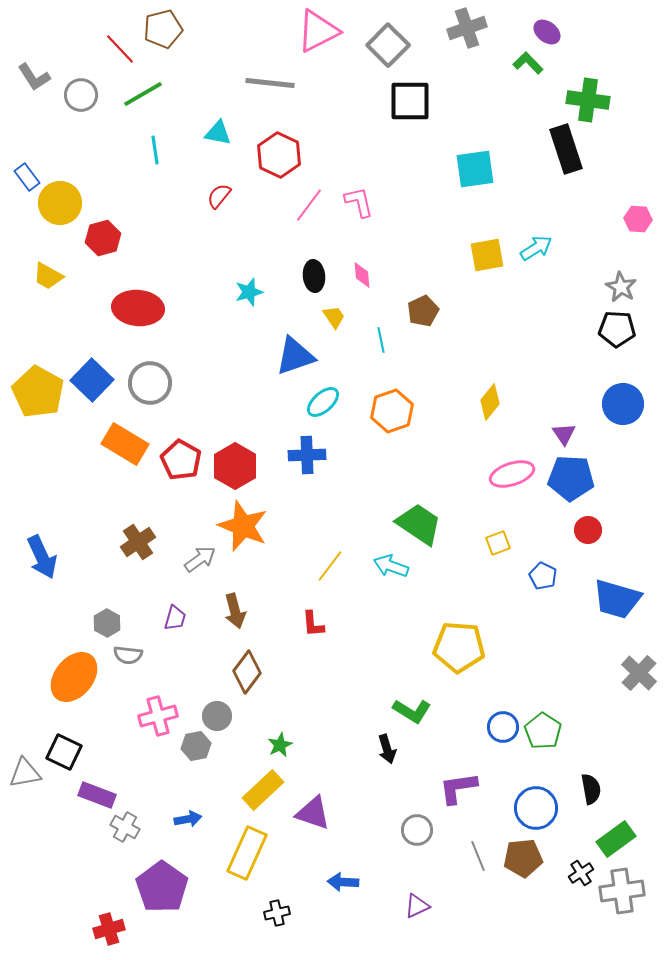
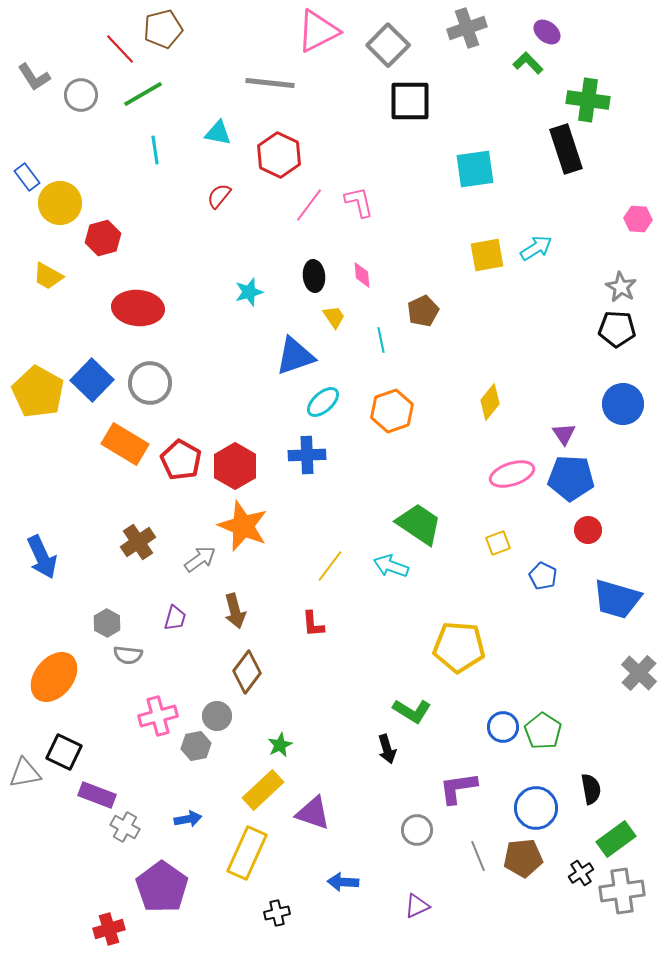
orange ellipse at (74, 677): moved 20 px left
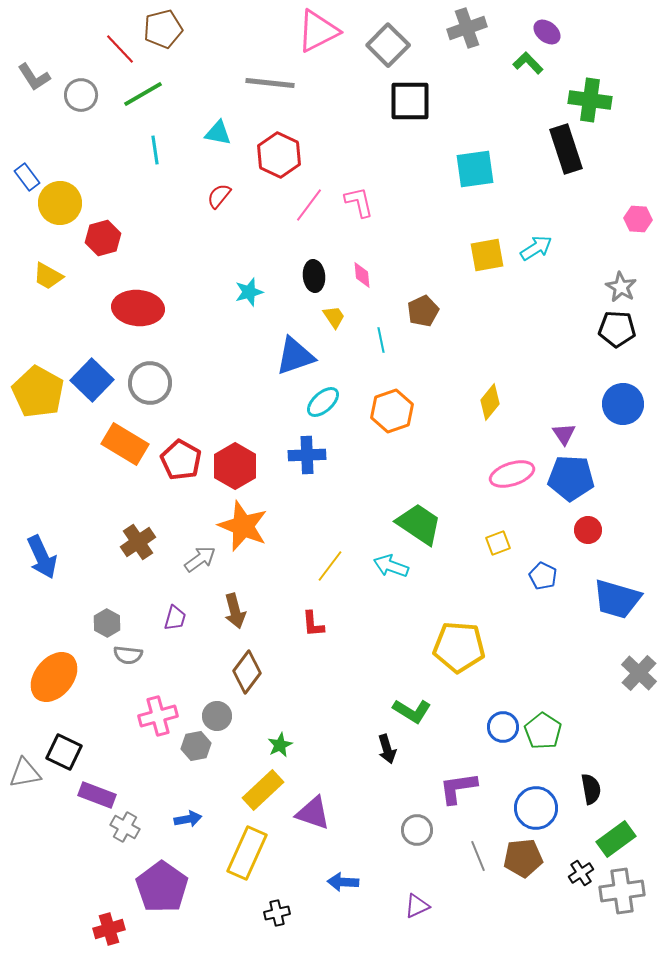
green cross at (588, 100): moved 2 px right
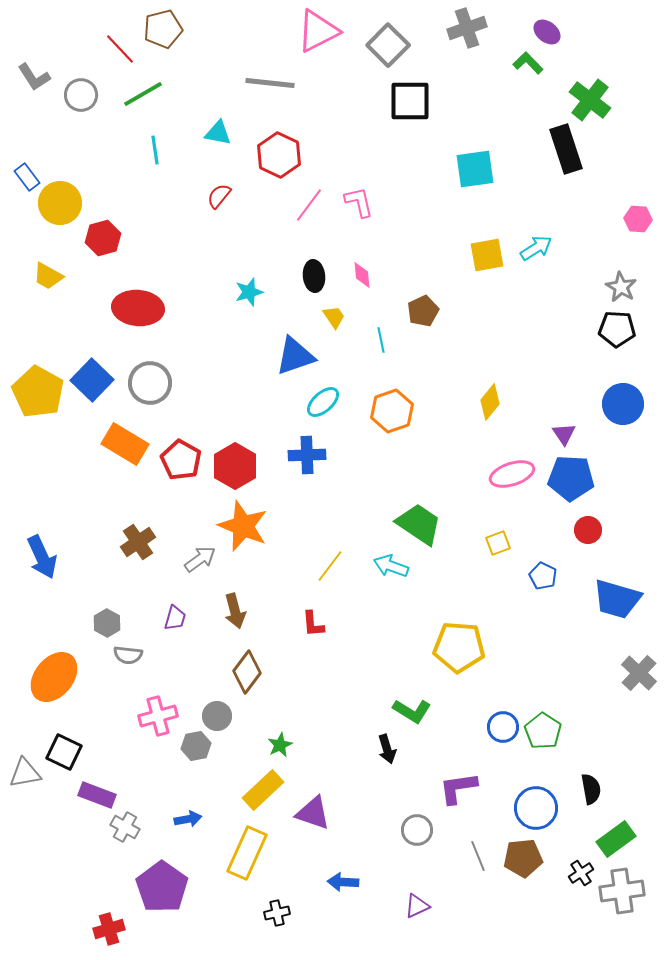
green cross at (590, 100): rotated 30 degrees clockwise
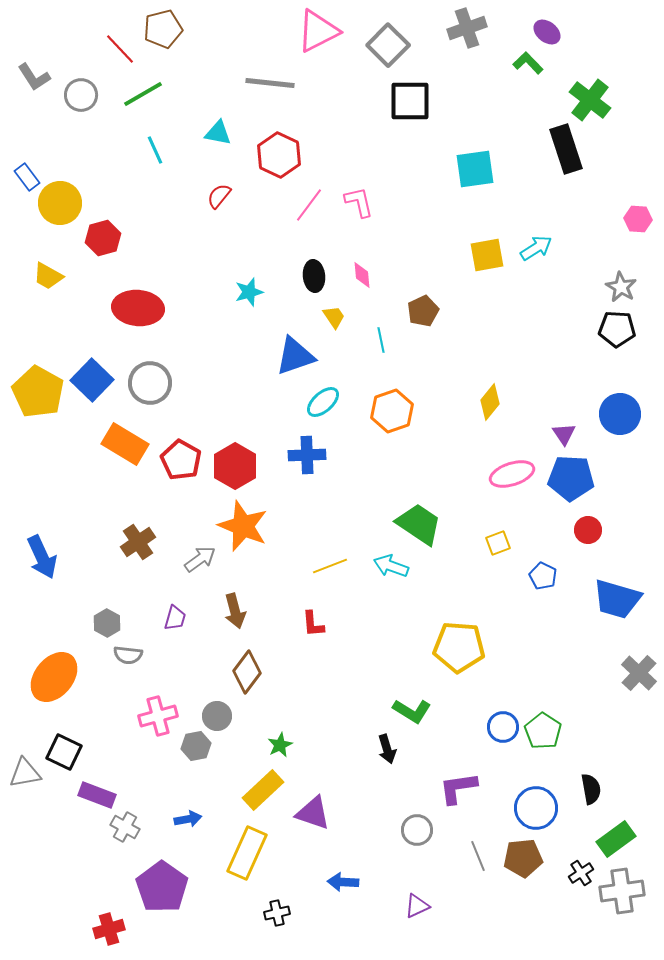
cyan line at (155, 150): rotated 16 degrees counterclockwise
blue circle at (623, 404): moved 3 px left, 10 px down
yellow line at (330, 566): rotated 32 degrees clockwise
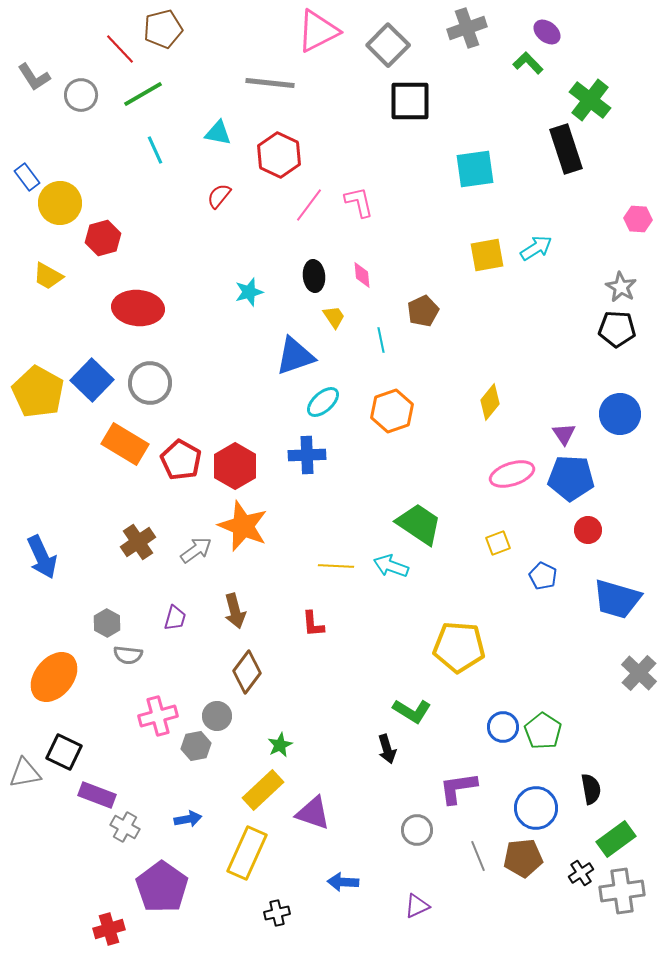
gray arrow at (200, 559): moved 4 px left, 9 px up
yellow line at (330, 566): moved 6 px right; rotated 24 degrees clockwise
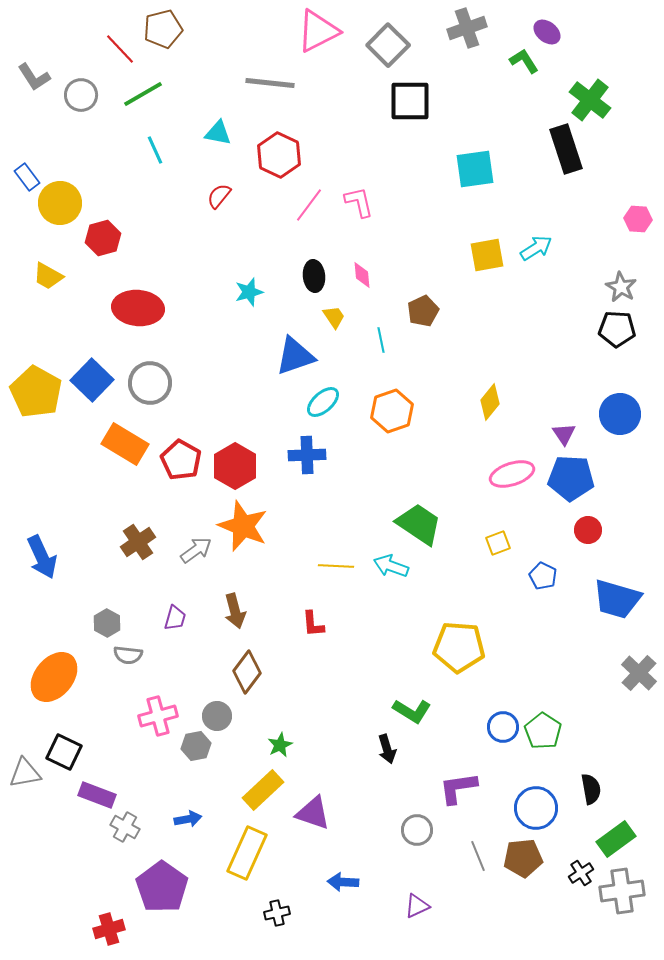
green L-shape at (528, 63): moved 4 px left, 2 px up; rotated 12 degrees clockwise
yellow pentagon at (38, 392): moved 2 px left
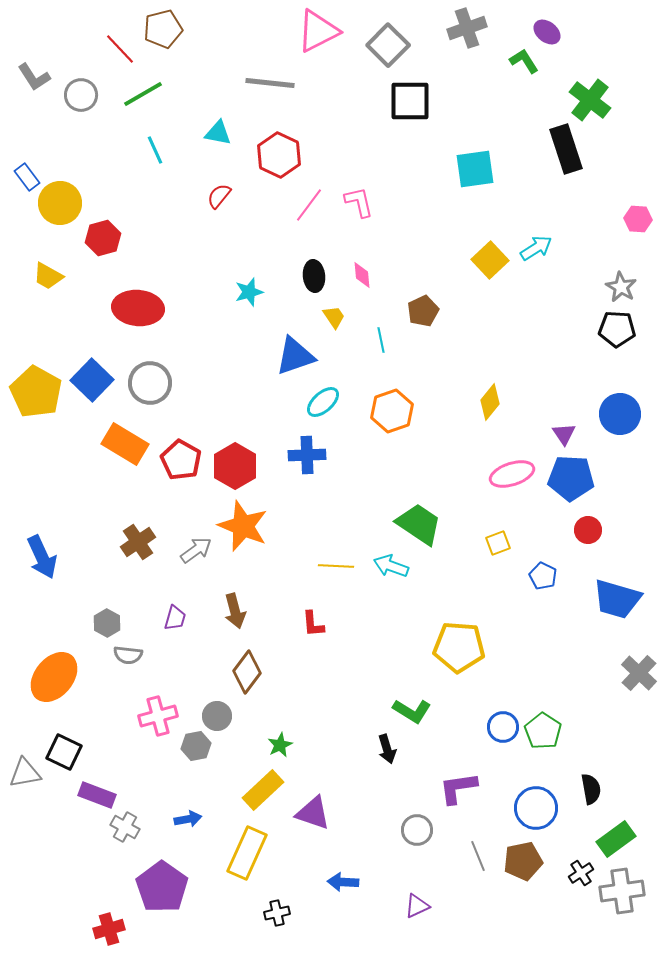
yellow square at (487, 255): moved 3 px right, 5 px down; rotated 33 degrees counterclockwise
brown pentagon at (523, 858): moved 3 px down; rotated 6 degrees counterclockwise
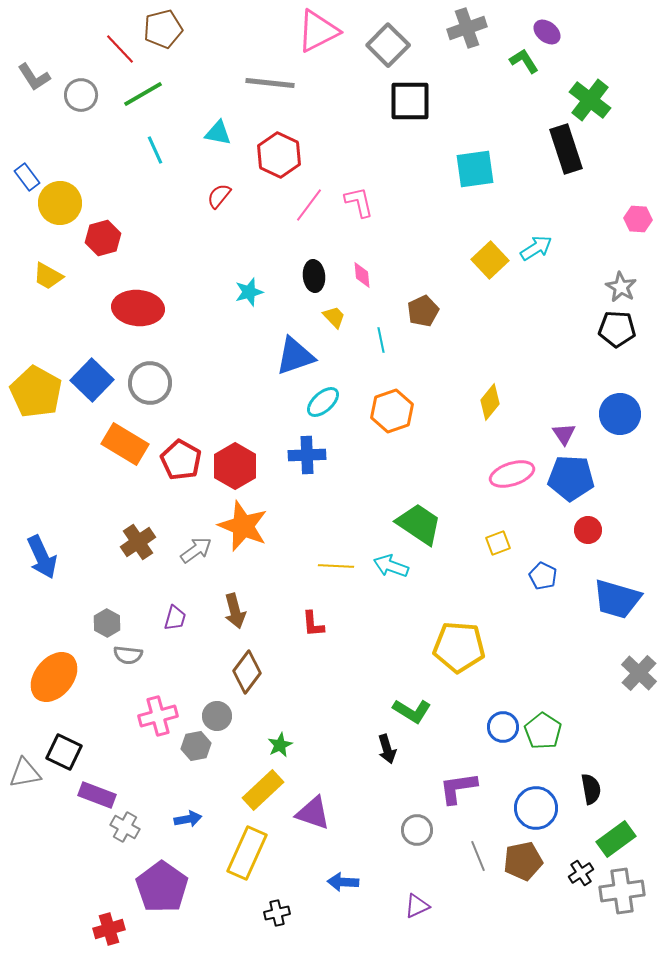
yellow trapezoid at (334, 317): rotated 10 degrees counterclockwise
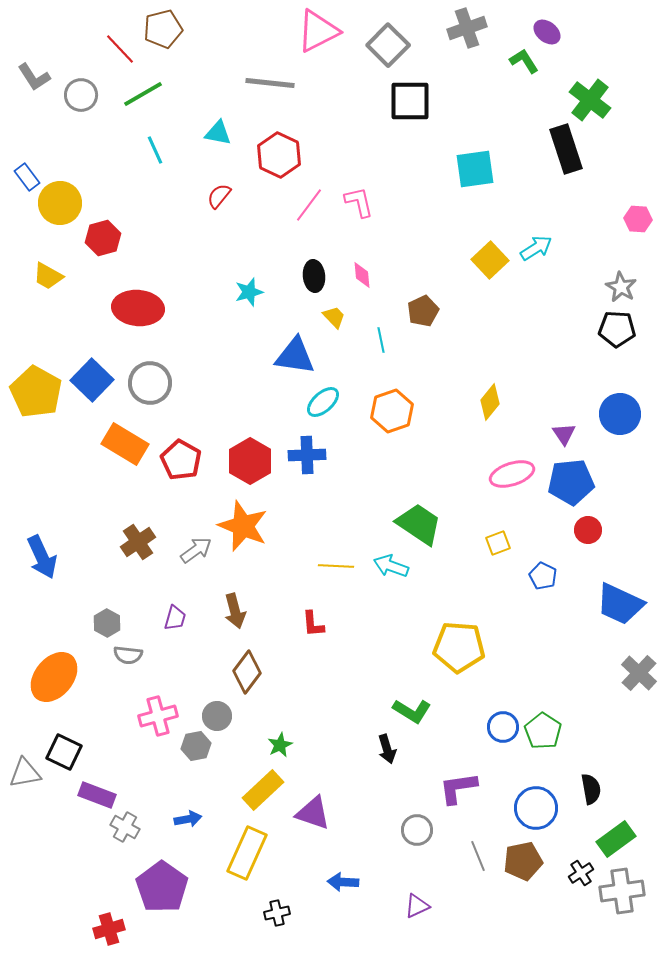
blue triangle at (295, 356): rotated 27 degrees clockwise
red hexagon at (235, 466): moved 15 px right, 5 px up
blue pentagon at (571, 478): moved 4 px down; rotated 9 degrees counterclockwise
blue trapezoid at (617, 599): moved 3 px right, 5 px down; rotated 9 degrees clockwise
